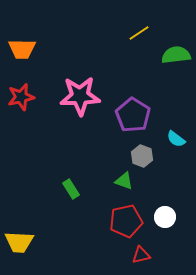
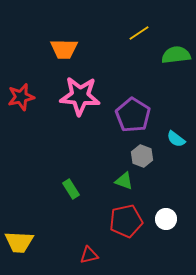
orange trapezoid: moved 42 px right
pink star: rotated 6 degrees clockwise
white circle: moved 1 px right, 2 px down
red triangle: moved 52 px left
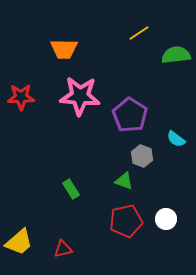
red star: rotated 12 degrees clockwise
purple pentagon: moved 3 px left
yellow trapezoid: rotated 44 degrees counterclockwise
red triangle: moved 26 px left, 6 px up
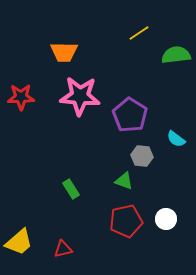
orange trapezoid: moved 3 px down
gray hexagon: rotated 15 degrees counterclockwise
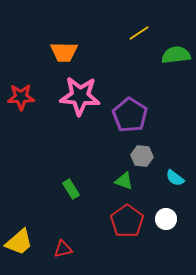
cyan semicircle: moved 1 px left, 39 px down
red pentagon: moved 1 px right; rotated 24 degrees counterclockwise
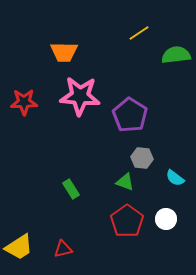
red star: moved 3 px right, 5 px down
gray hexagon: moved 2 px down
green triangle: moved 1 px right, 1 px down
yellow trapezoid: moved 5 px down; rotated 8 degrees clockwise
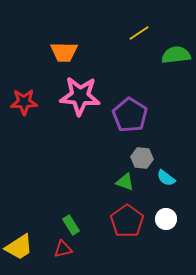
cyan semicircle: moved 9 px left
green rectangle: moved 36 px down
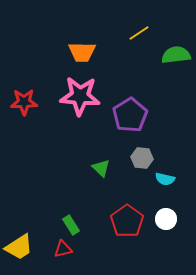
orange trapezoid: moved 18 px right
purple pentagon: rotated 8 degrees clockwise
cyan semicircle: moved 1 px left, 1 px down; rotated 24 degrees counterclockwise
green triangle: moved 24 px left, 14 px up; rotated 24 degrees clockwise
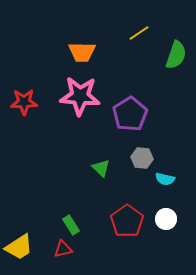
green semicircle: rotated 116 degrees clockwise
purple pentagon: moved 1 px up
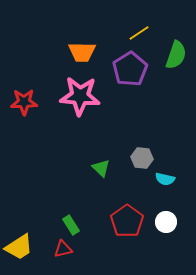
purple pentagon: moved 45 px up
white circle: moved 3 px down
